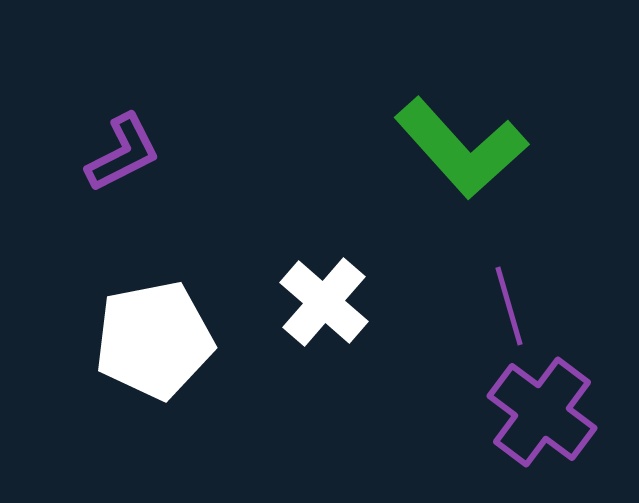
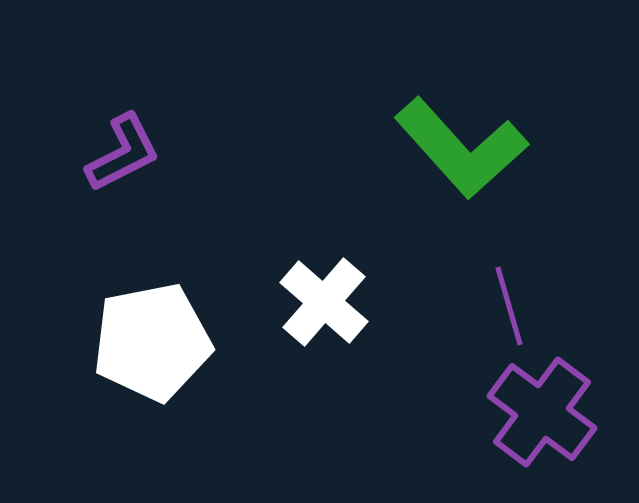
white pentagon: moved 2 px left, 2 px down
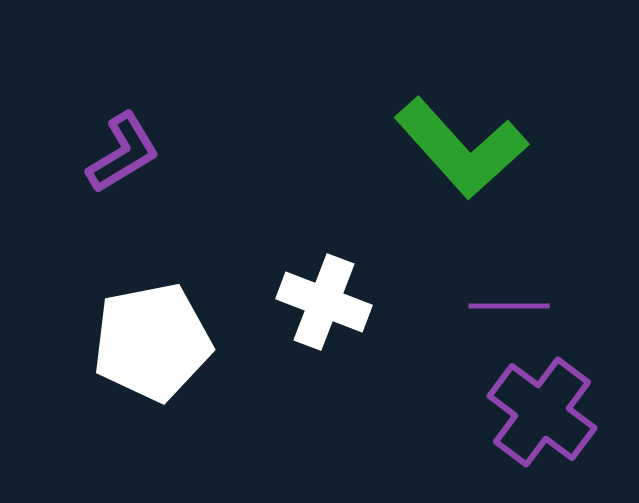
purple L-shape: rotated 4 degrees counterclockwise
white cross: rotated 20 degrees counterclockwise
purple line: rotated 74 degrees counterclockwise
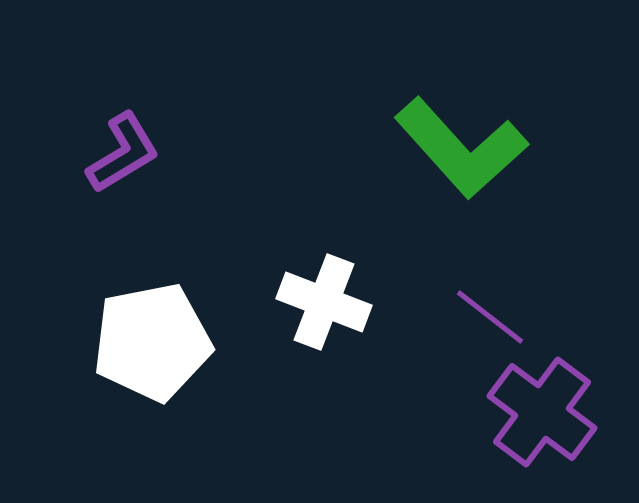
purple line: moved 19 px left, 11 px down; rotated 38 degrees clockwise
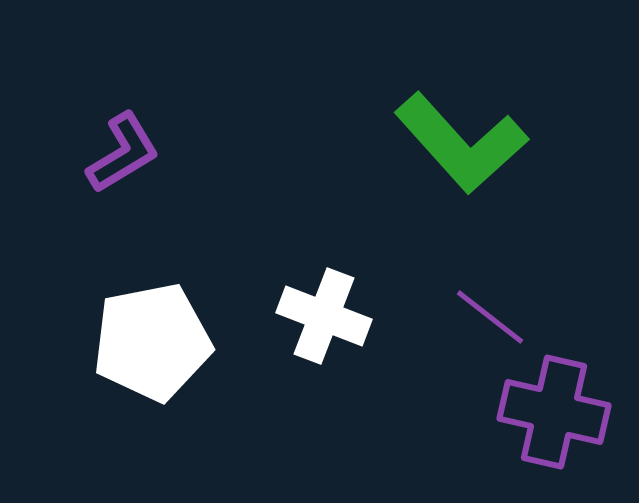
green L-shape: moved 5 px up
white cross: moved 14 px down
purple cross: moved 12 px right; rotated 24 degrees counterclockwise
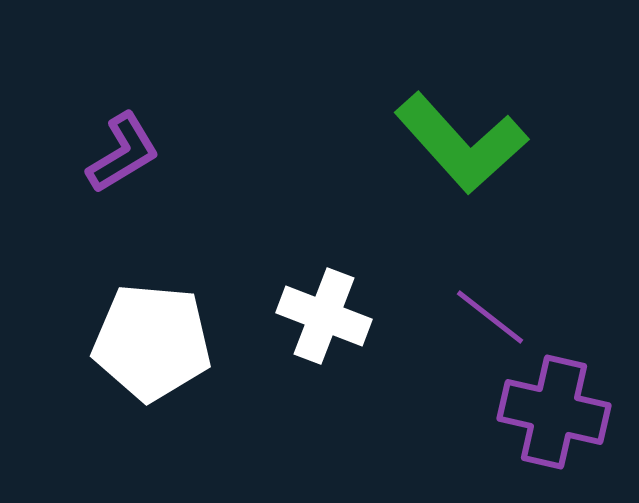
white pentagon: rotated 16 degrees clockwise
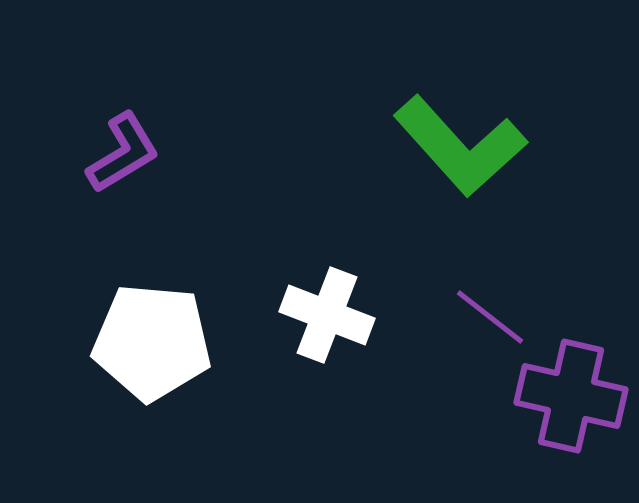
green L-shape: moved 1 px left, 3 px down
white cross: moved 3 px right, 1 px up
purple cross: moved 17 px right, 16 px up
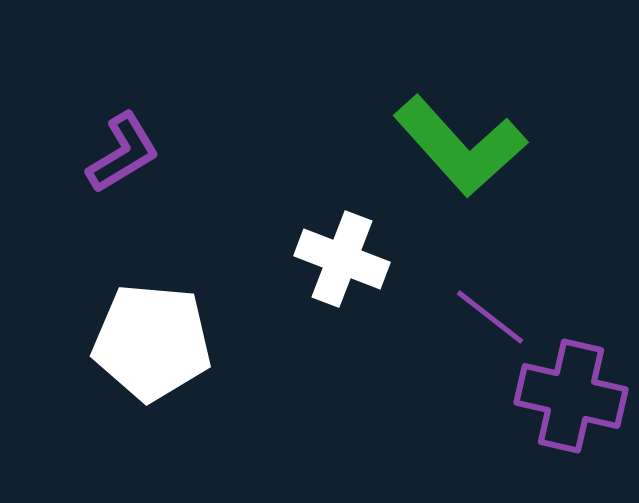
white cross: moved 15 px right, 56 px up
